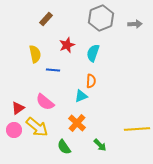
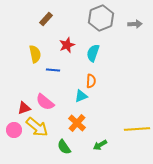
red triangle: moved 6 px right; rotated 16 degrees clockwise
green arrow: rotated 104 degrees clockwise
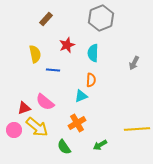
gray arrow: moved 1 px left, 39 px down; rotated 120 degrees clockwise
cyan semicircle: rotated 18 degrees counterclockwise
orange semicircle: moved 1 px up
orange cross: rotated 18 degrees clockwise
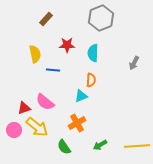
red star: rotated 21 degrees clockwise
yellow line: moved 17 px down
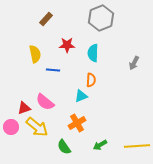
pink circle: moved 3 px left, 3 px up
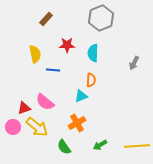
pink circle: moved 2 px right
